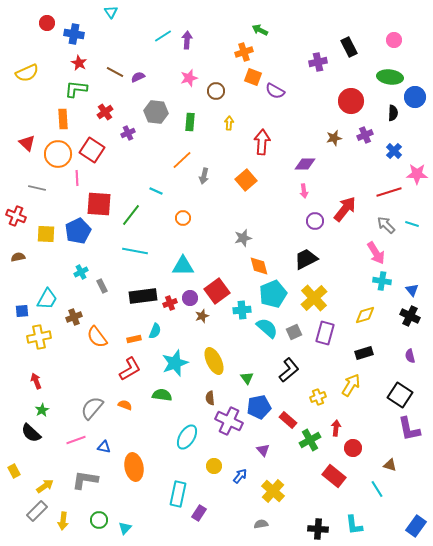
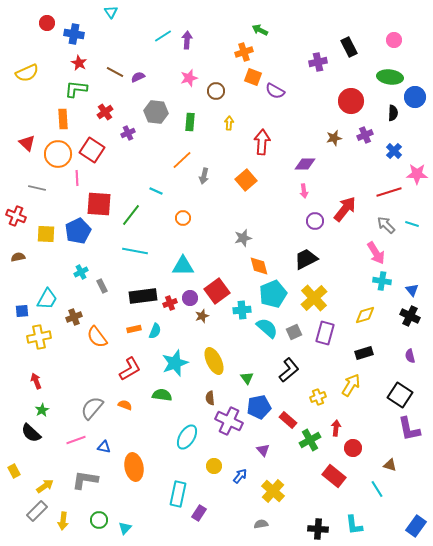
orange rectangle at (134, 339): moved 10 px up
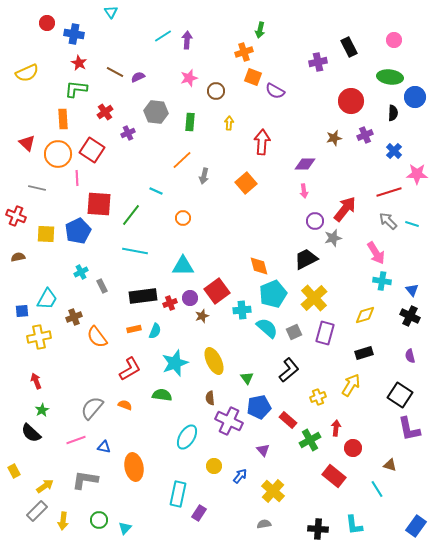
green arrow at (260, 30): rotated 105 degrees counterclockwise
orange square at (246, 180): moved 3 px down
gray arrow at (386, 225): moved 2 px right, 4 px up
gray star at (243, 238): moved 90 px right
gray semicircle at (261, 524): moved 3 px right
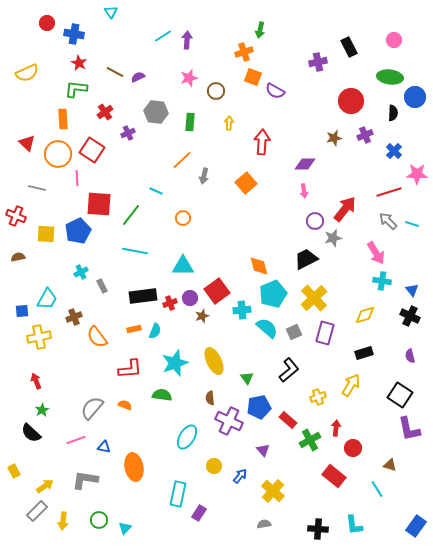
red L-shape at (130, 369): rotated 25 degrees clockwise
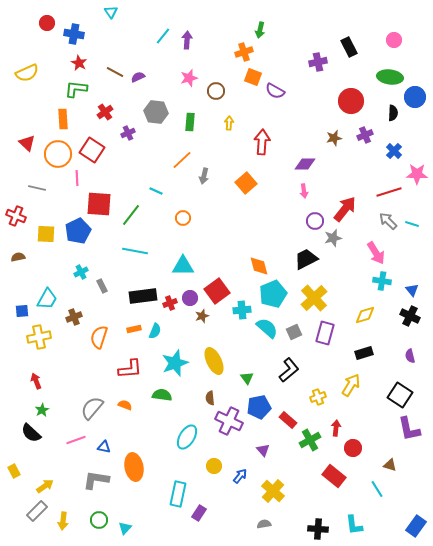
cyan line at (163, 36): rotated 18 degrees counterclockwise
orange semicircle at (97, 337): moved 2 px right; rotated 55 degrees clockwise
gray L-shape at (85, 480): moved 11 px right
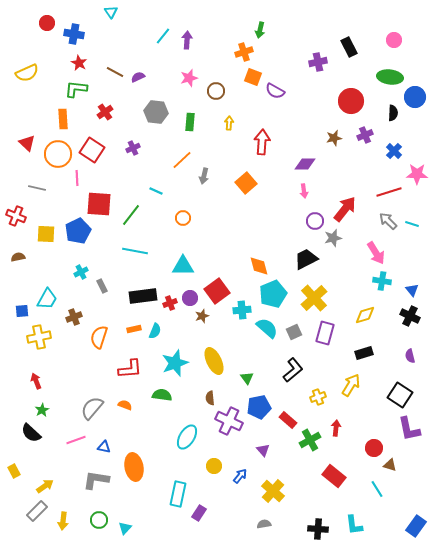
purple cross at (128, 133): moved 5 px right, 15 px down
black L-shape at (289, 370): moved 4 px right
red circle at (353, 448): moved 21 px right
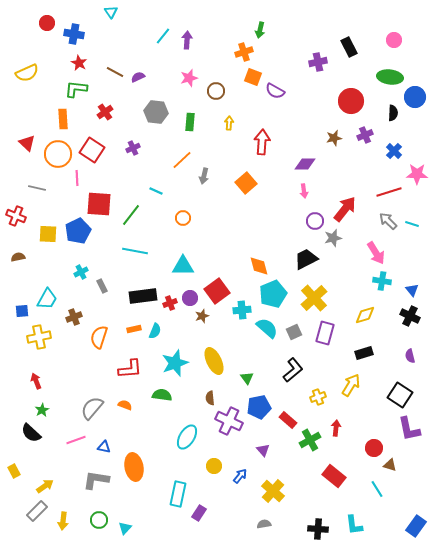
yellow square at (46, 234): moved 2 px right
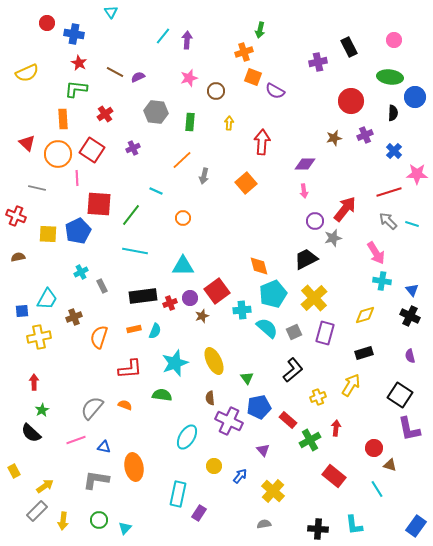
red cross at (105, 112): moved 2 px down
red arrow at (36, 381): moved 2 px left, 1 px down; rotated 21 degrees clockwise
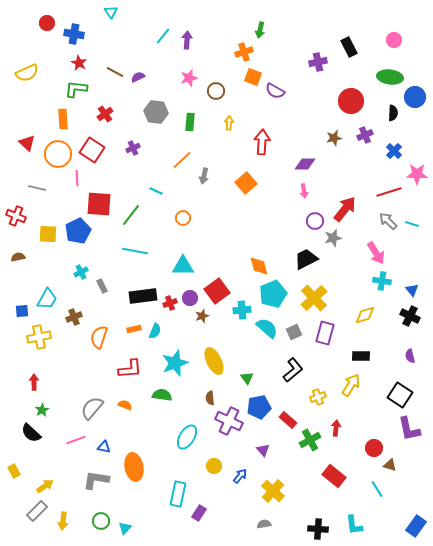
black rectangle at (364, 353): moved 3 px left, 3 px down; rotated 18 degrees clockwise
green circle at (99, 520): moved 2 px right, 1 px down
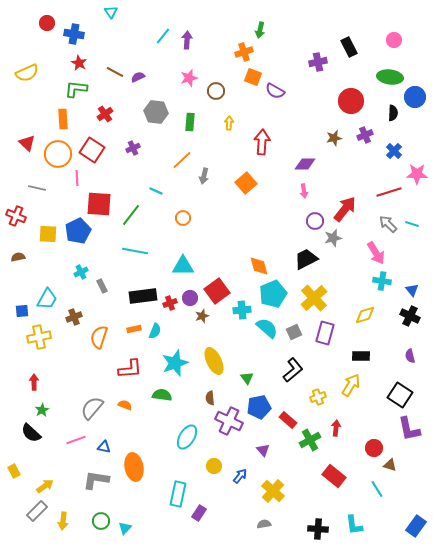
gray arrow at (388, 221): moved 3 px down
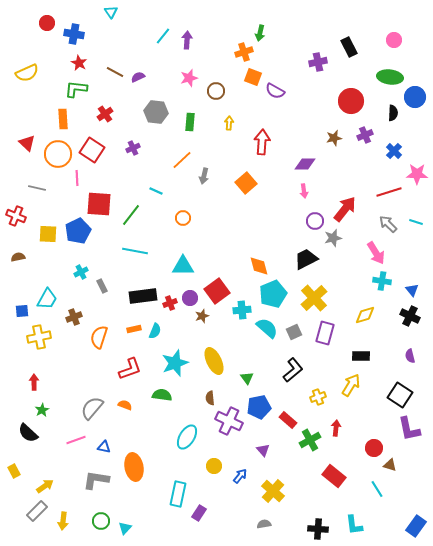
green arrow at (260, 30): moved 3 px down
cyan line at (412, 224): moved 4 px right, 2 px up
red L-shape at (130, 369): rotated 15 degrees counterclockwise
black semicircle at (31, 433): moved 3 px left
